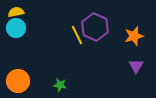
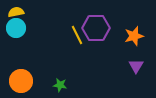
purple hexagon: moved 1 px right, 1 px down; rotated 24 degrees counterclockwise
orange circle: moved 3 px right
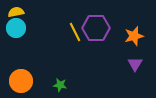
yellow line: moved 2 px left, 3 px up
purple triangle: moved 1 px left, 2 px up
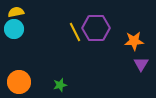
cyan circle: moved 2 px left, 1 px down
orange star: moved 5 px down; rotated 12 degrees clockwise
purple triangle: moved 6 px right
orange circle: moved 2 px left, 1 px down
green star: rotated 24 degrees counterclockwise
